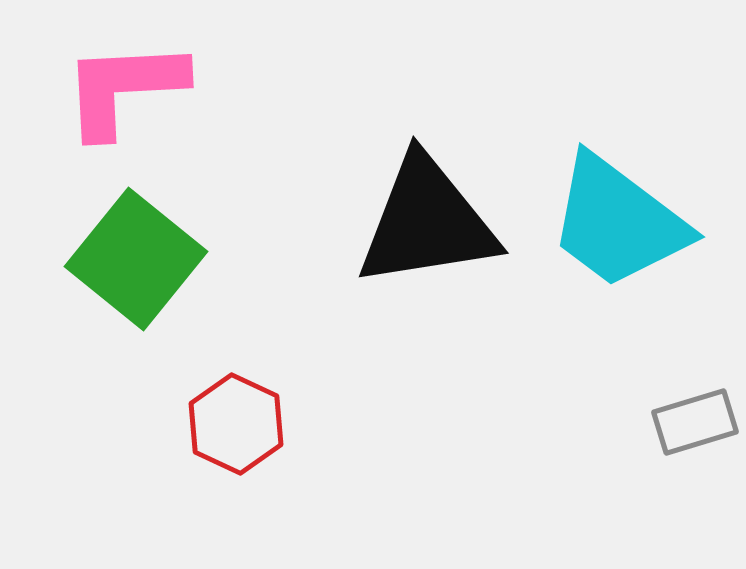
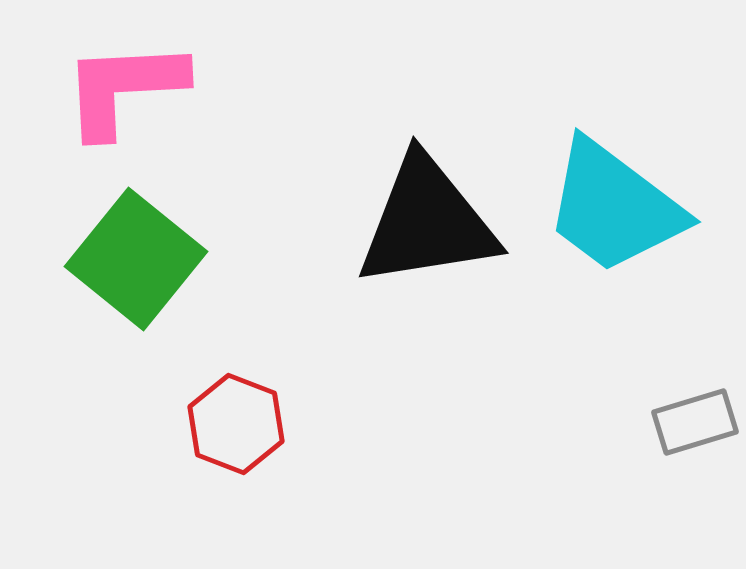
cyan trapezoid: moved 4 px left, 15 px up
red hexagon: rotated 4 degrees counterclockwise
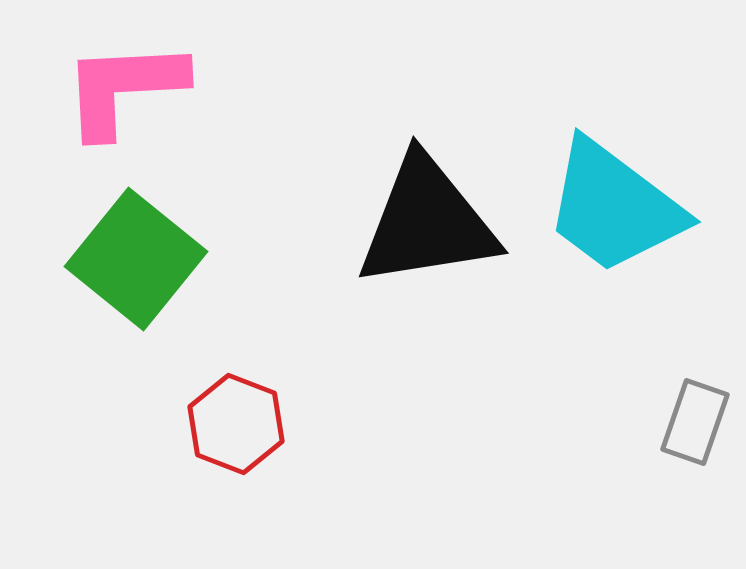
gray rectangle: rotated 54 degrees counterclockwise
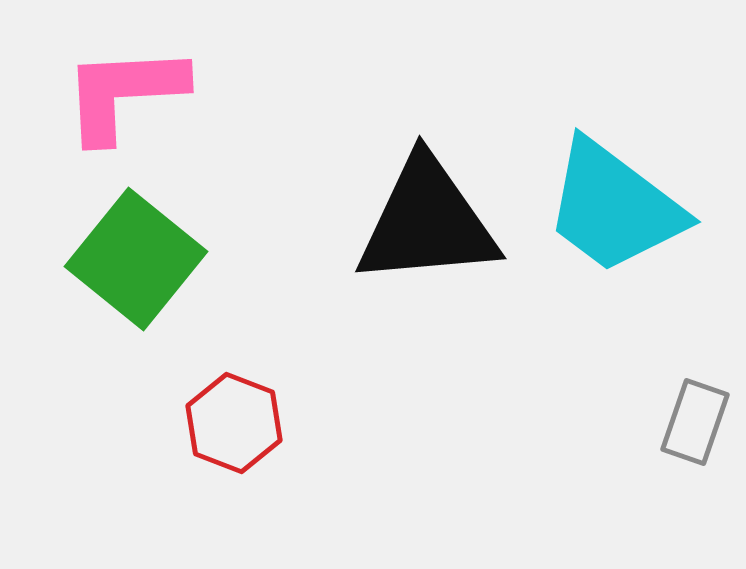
pink L-shape: moved 5 px down
black triangle: rotated 4 degrees clockwise
red hexagon: moved 2 px left, 1 px up
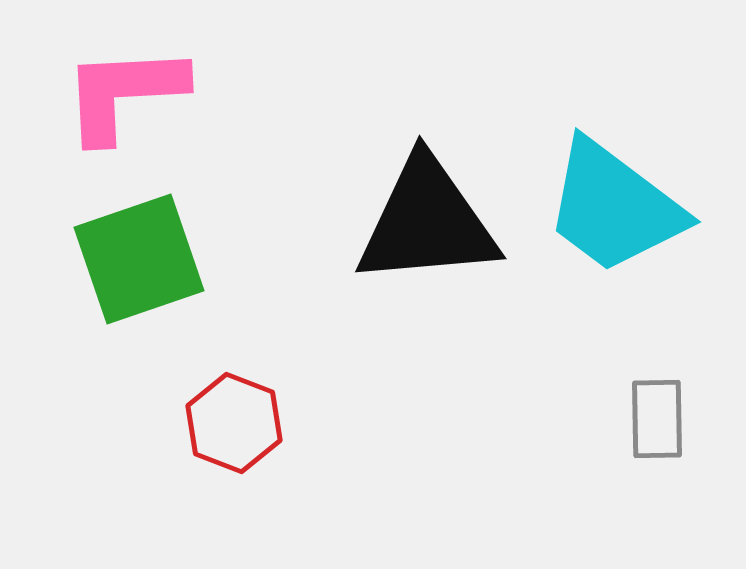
green square: moved 3 px right; rotated 32 degrees clockwise
gray rectangle: moved 38 px left, 3 px up; rotated 20 degrees counterclockwise
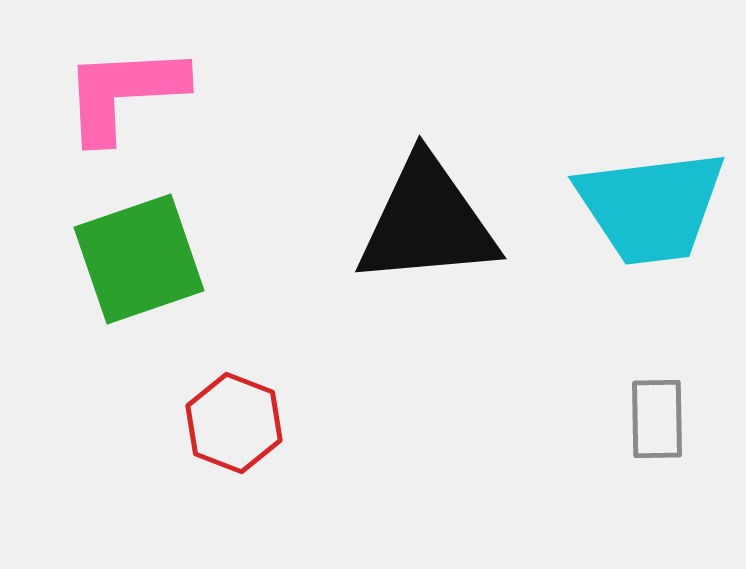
cyan trapezoid: moved 37 px right; rotated 44 degrees counterclockwise
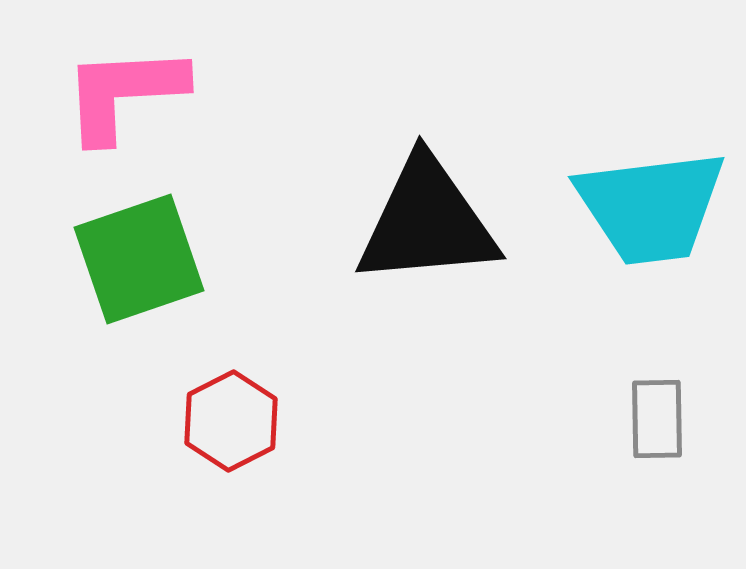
red hexagon: moved 3 px left, 2 px up; rotated 12 degrees clockwise
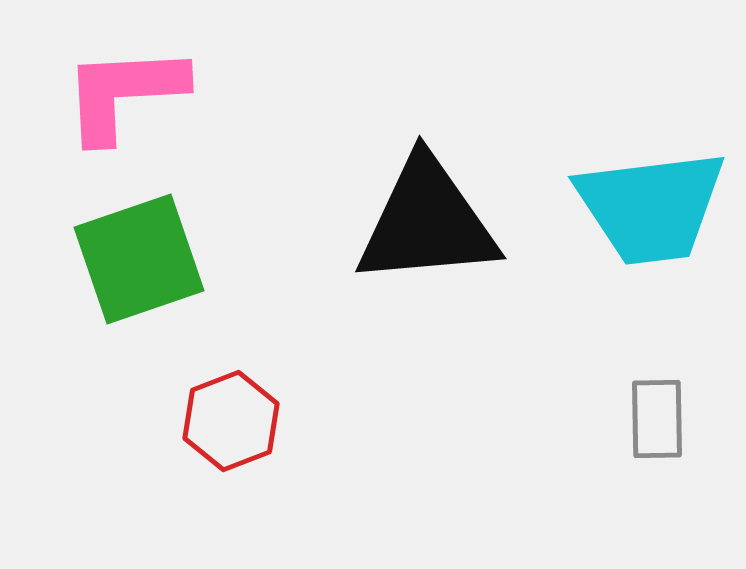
red hexagon: rotated 6 degrees clockwise
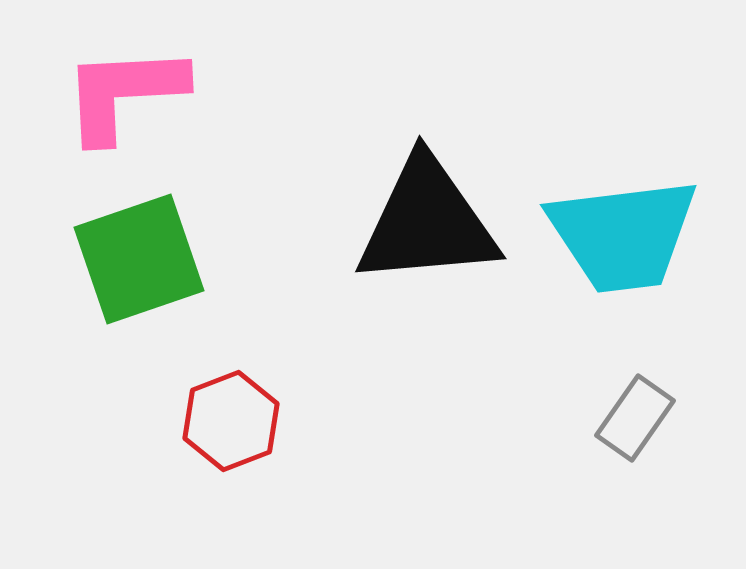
cyan trapezoid: moved 28 px left, 28 px down
gray rectangle: moved 22 px left, 1 px up; rotated 36 degrees clockwise
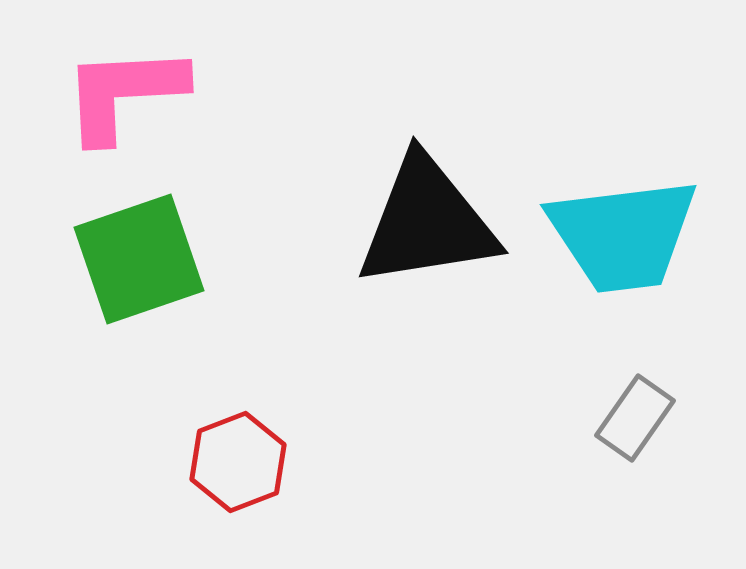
black triangle: rotated 4 degrees counterclockwise
red hexagon: moved 7 px right, 41 px down
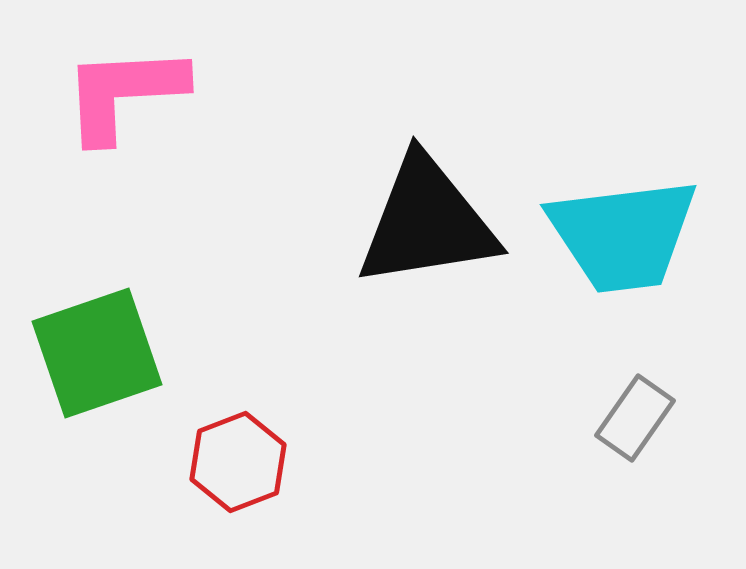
green square: moved 42 px left, 94 px down
